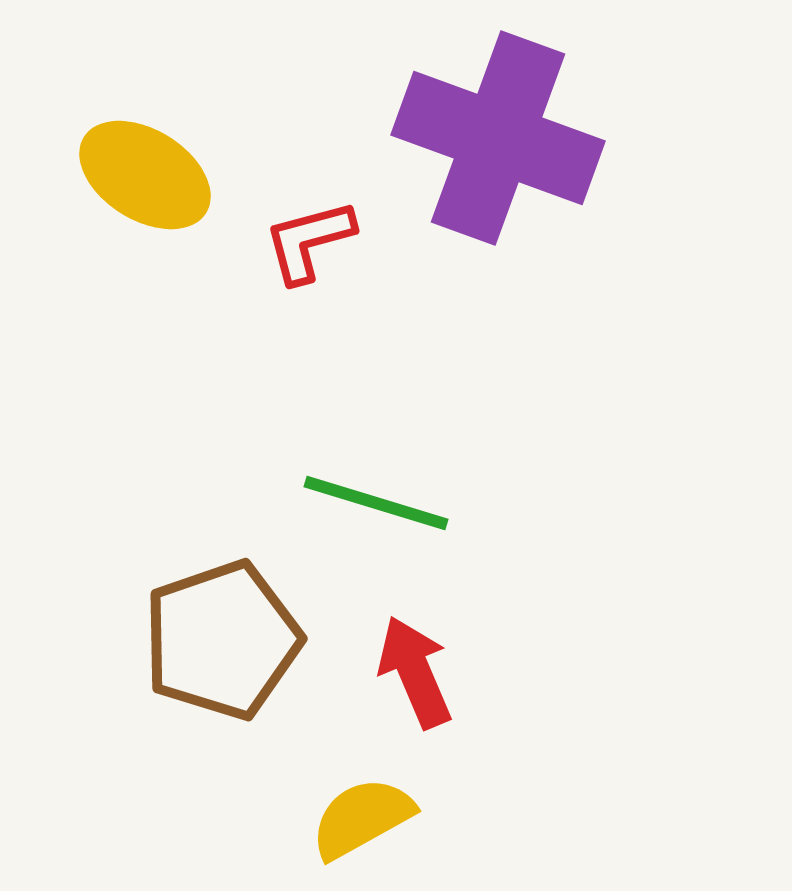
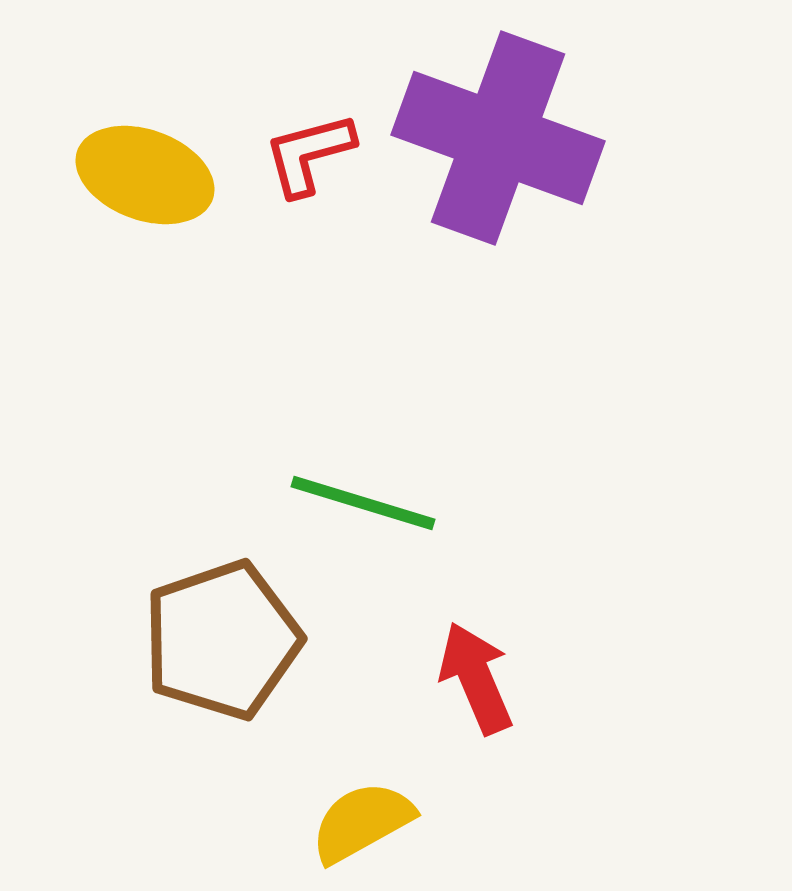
yellow ellipse: rotated 12 degrees counterclockwise
red L-shape: moved 87 px up
green line: moved 13 px left
red arrow: moved 61 px right, 6 px down
yellow semicircle: moved 4 px down
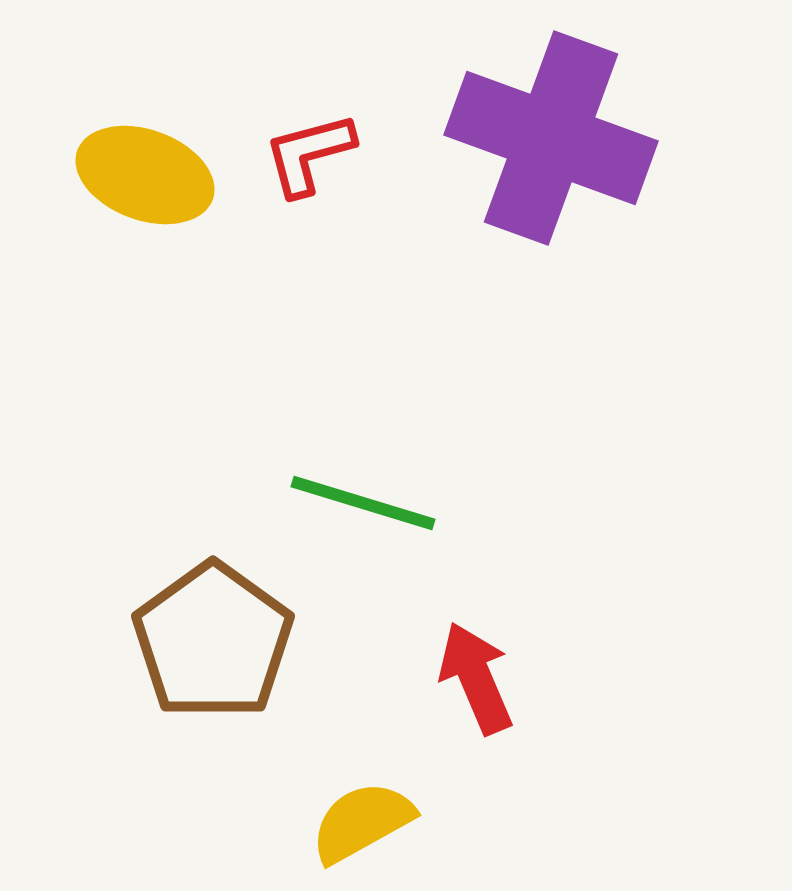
purple cross: moved 53 px right
brown pentagon: moved 9 px left, 1 px down; rotated 17 degrees counterclockwise
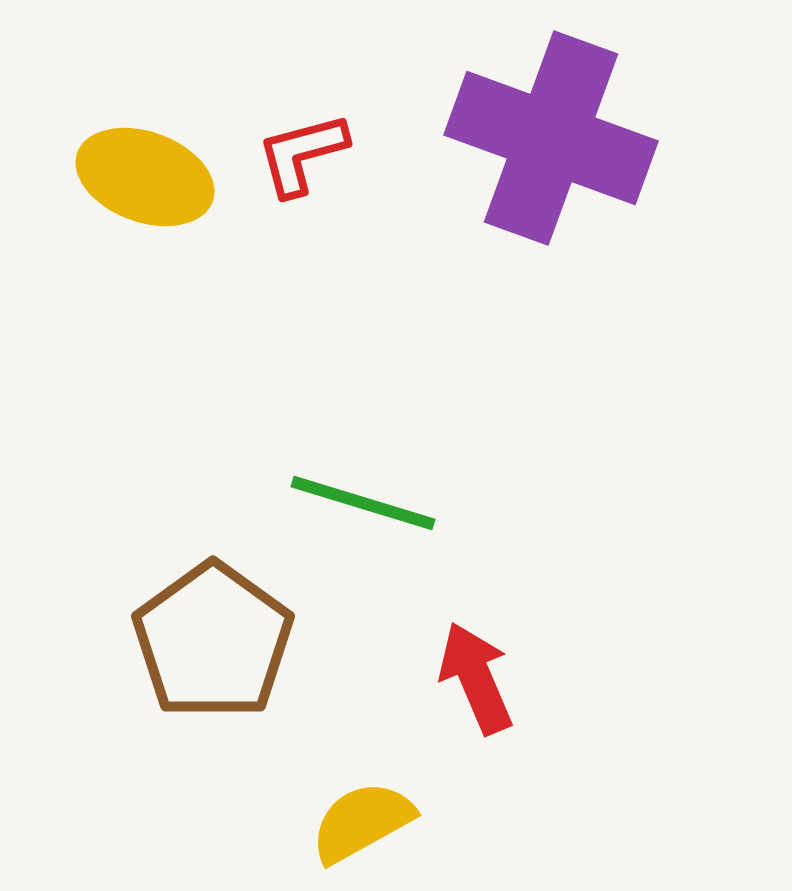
red L-shape: moved 7 px left
yellow ellipse: moved 2 px down
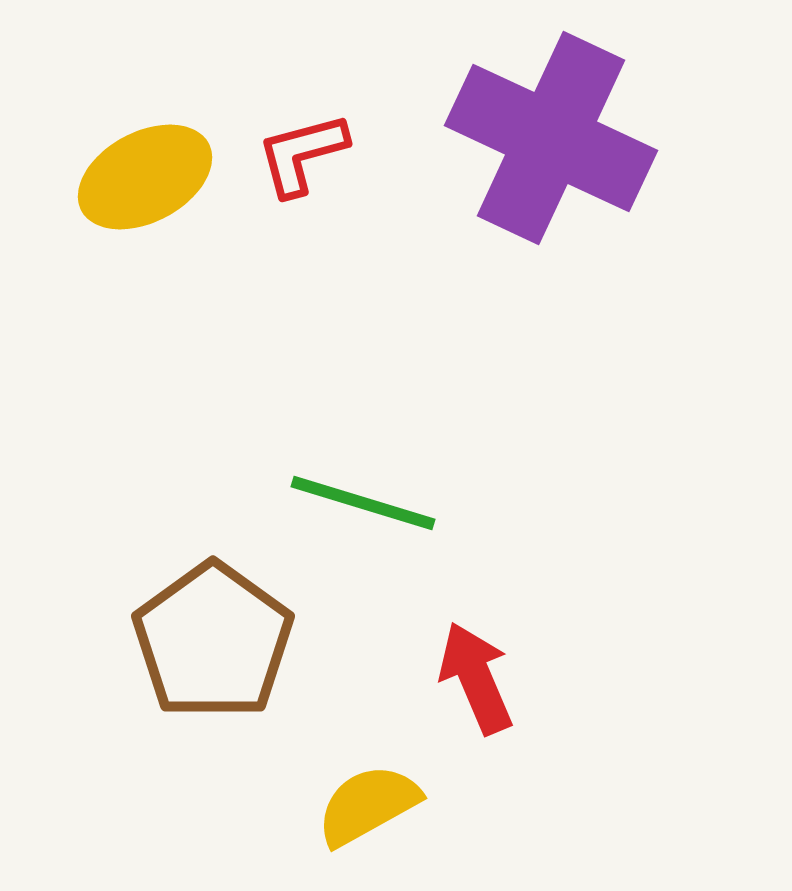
purple cross: rotated 5 degrees clockwise
yellow ellipse: rotated 48 degrees counterclockwise
yellow semicircle: moved 6 px right, 17 px up
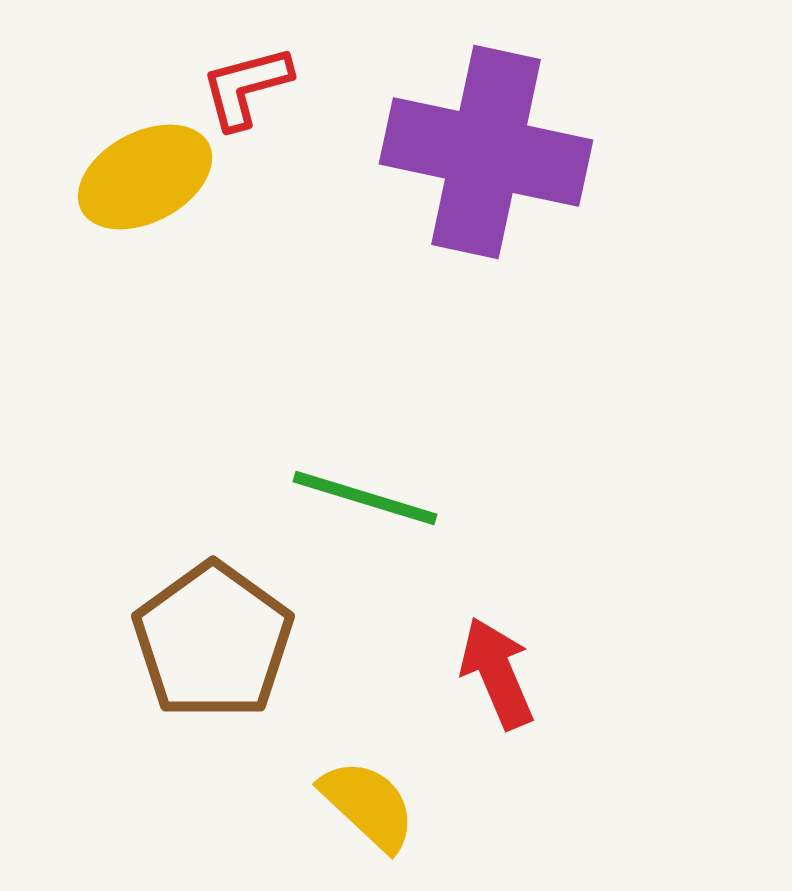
purple cross: moved 65 px left, 14 px down; rotated 13 degrees counterclockwise
red L-shape: moved 56 px left, 67 px up
green line: moved 2 px right, 5 px up
red arrow: moved 21 px right, 5 px up
yellow semicircle: rotated 72 degrees clockwise
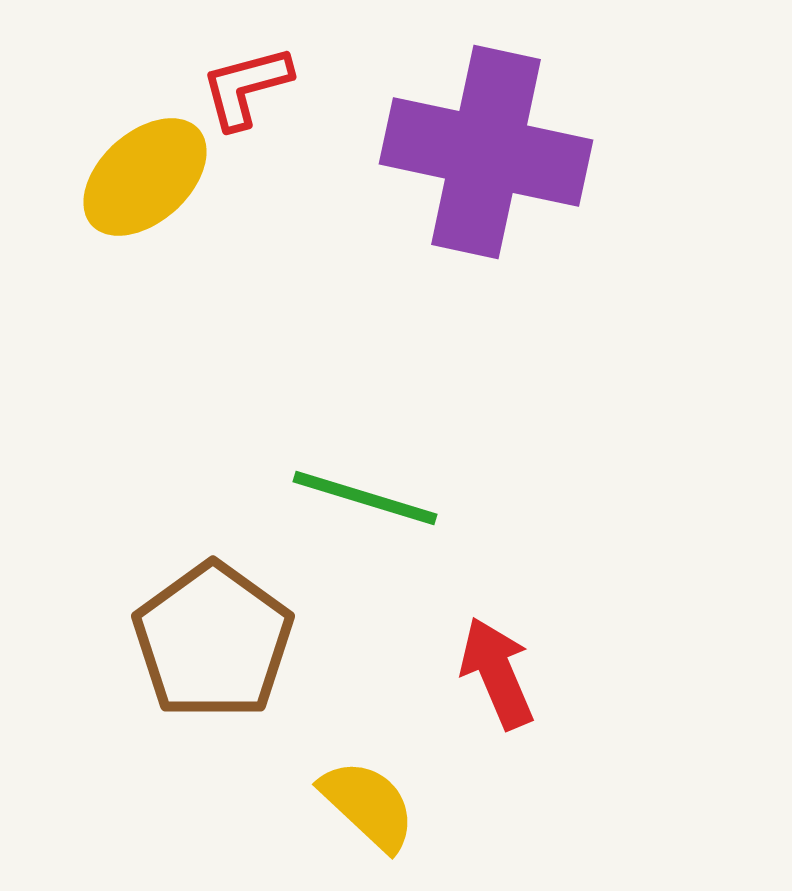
yellow ellipse: rotated 14 degrees counterclockwise
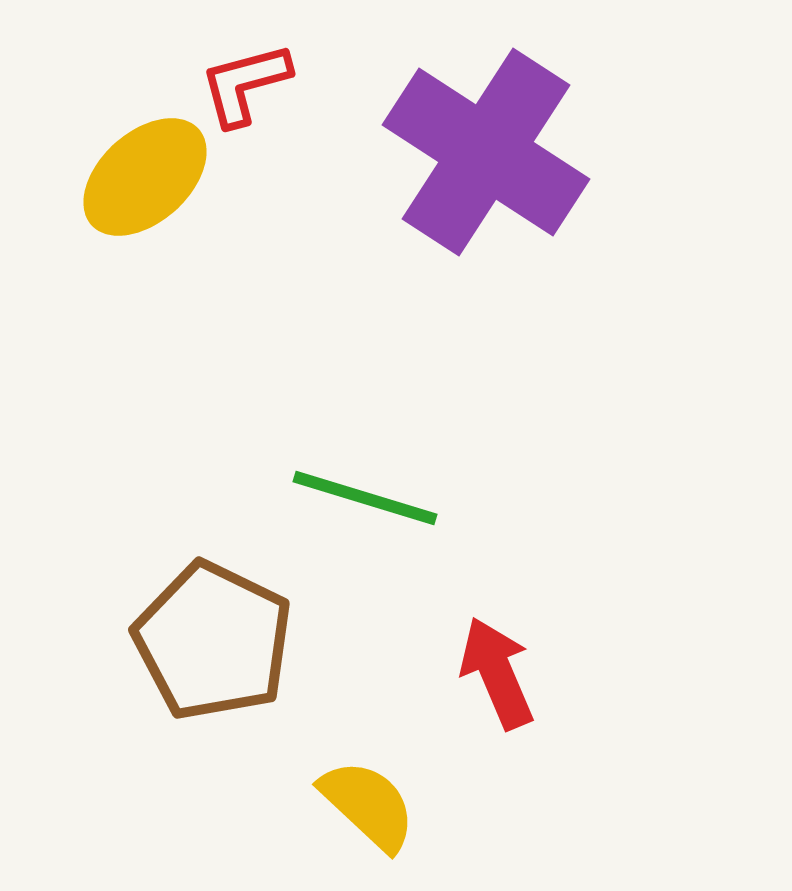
red L-shape: moved 1 px left, 3 px up
purple cross: rotated 21 degrees clockwise
brown pentagon: rotated 10 degrees counterclockwise
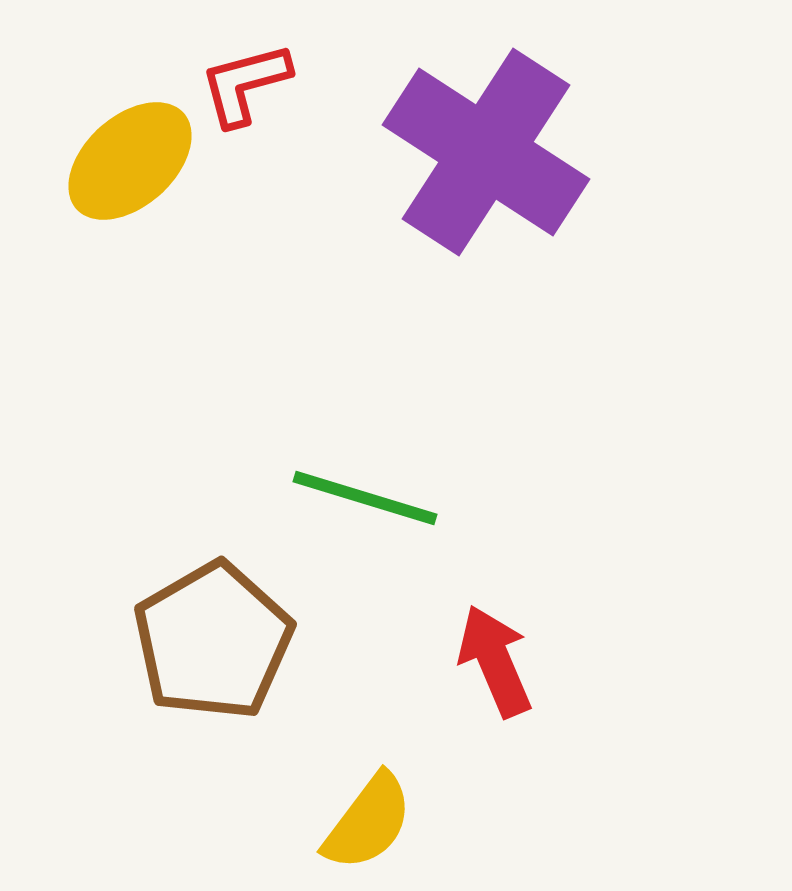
yellow ellipse: moved 15 px left, 16 px up
brown pentagon: rotated 16 degrees clockwise
red arrow: moved 2 px left, 12 px up
yellow semicircle: moved 17 px down; rotated 84 degrees clockwise
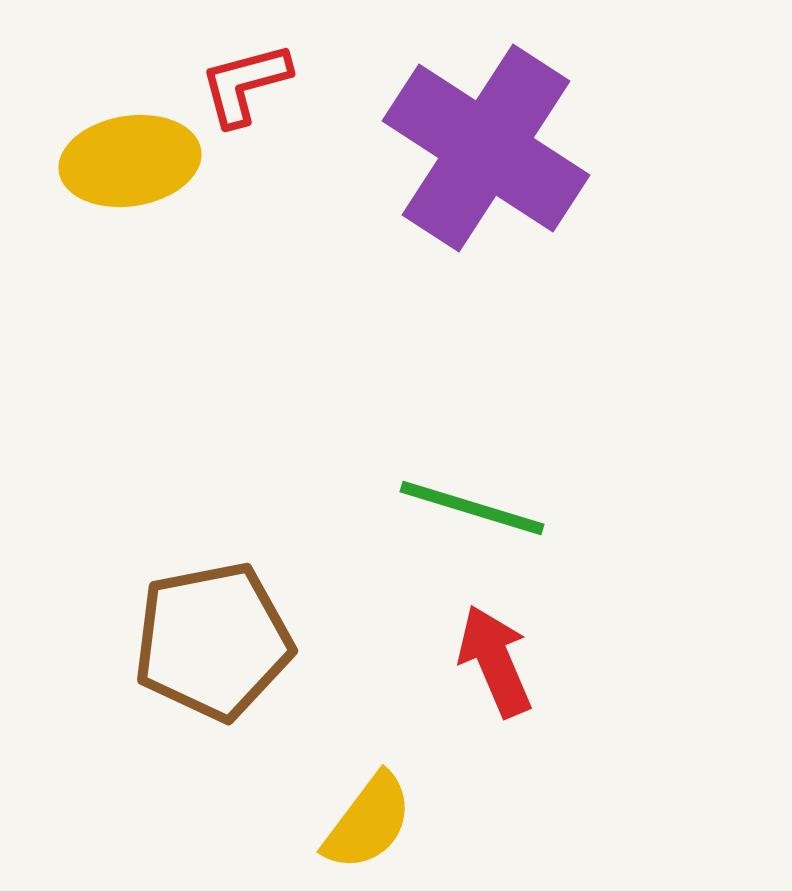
purple cross: moved 4 px up
yellow ellipse: rotated 33 degrees clockwise
green line: moved 107 px right, 10 px down
brown pentagon: rotated 19 degrees clockwise
